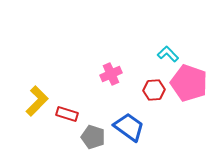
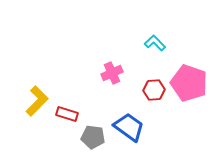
cyan L-shape: moved 13 px left, 11 px up
pink cross: moved 1 px right, 1 px up
gray pentagon: rotated 10 degrees counterclockwise
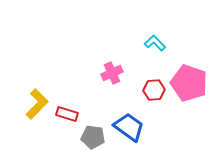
yellow L-shape: moved 3 px down
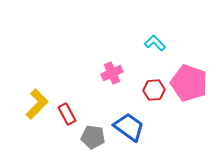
red rectangle: rotated 45 degrees clockwise
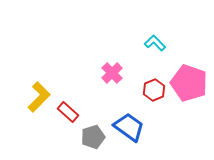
pink cross: rotated 20 degrees counterclockwise
red hexagon: rotated 20 degrees counterclockwise
yellow L-shape: moved 2 px right, 7 px up
red rectangle: moved 1 px right, 2 px up; rotated 20 degrees counterclockwise
gray pentagon: rotated 25 degrees counterclockwise
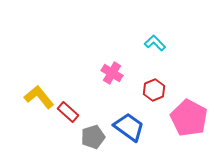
pink cross: rotated 15 degrees counterclockwise
pink pentagon: moved 35 px down; rotated 9 degrees clockwise
yellow L-shape: rotated 84 degrees counterclockwise
